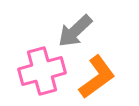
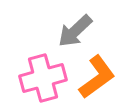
pink cross: moved 1 px right, 7 px down
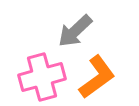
pink cross: moved 1 px left, 1 px up
